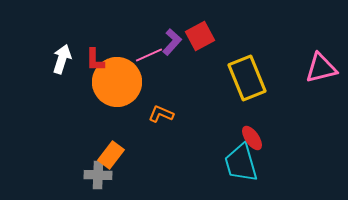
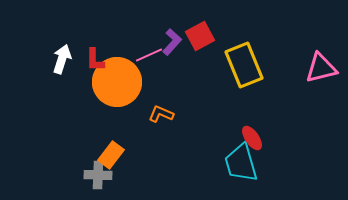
yellow rectangle: moved 3 px left, 13 px up
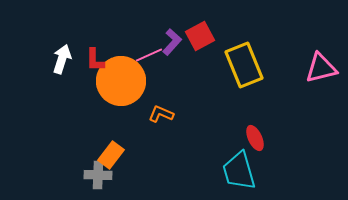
orange circle: moved 4 px right, 1 px up
red ellipse: moved 3 px right; rotated 10 degrees clockwise
cyan trapezoid: moved 2 px left, 8 px down
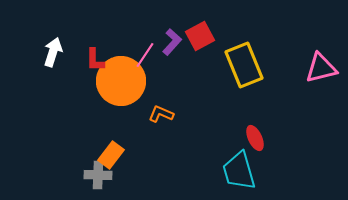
pink line: moved 4 px left; rotated 32 degrees counterclockwise
white arrow: moved 9 px left, 7 px up
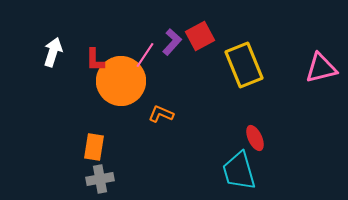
orange rectangle: moved 17 px left, 8 px up; rotated 28 degrees counterclockwise
gray cross: moved 2 px right, 4 px down; rotated 12 degrees counterclockwise
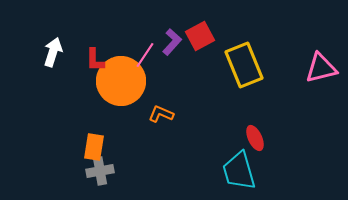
gray cross: moved 8 px up
